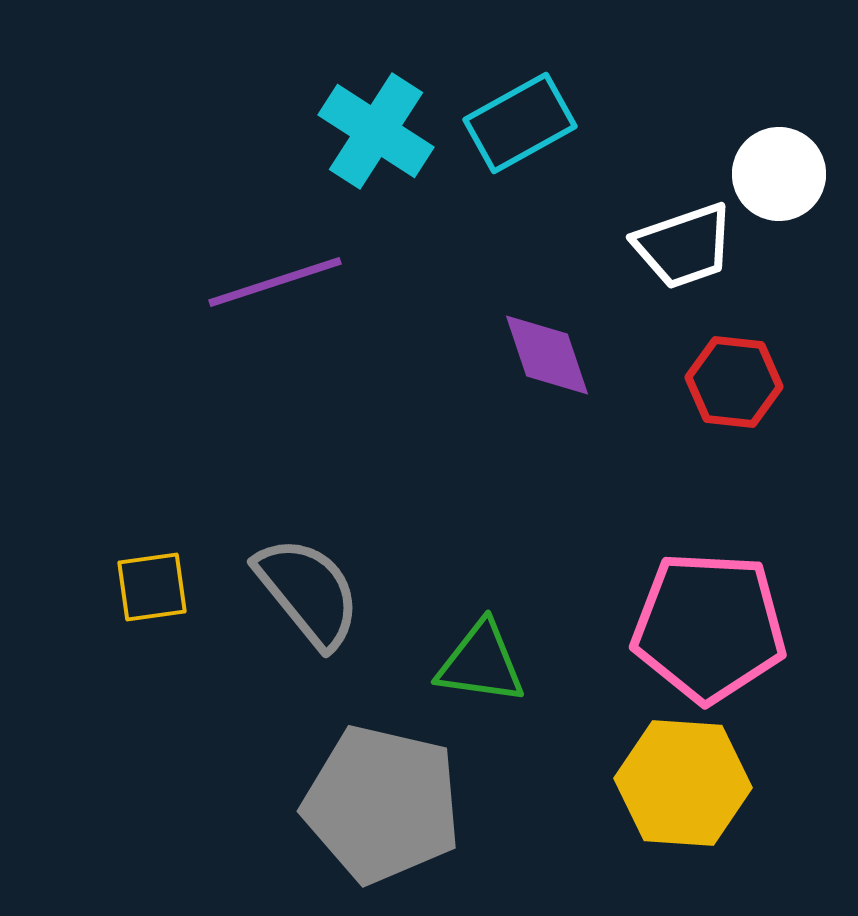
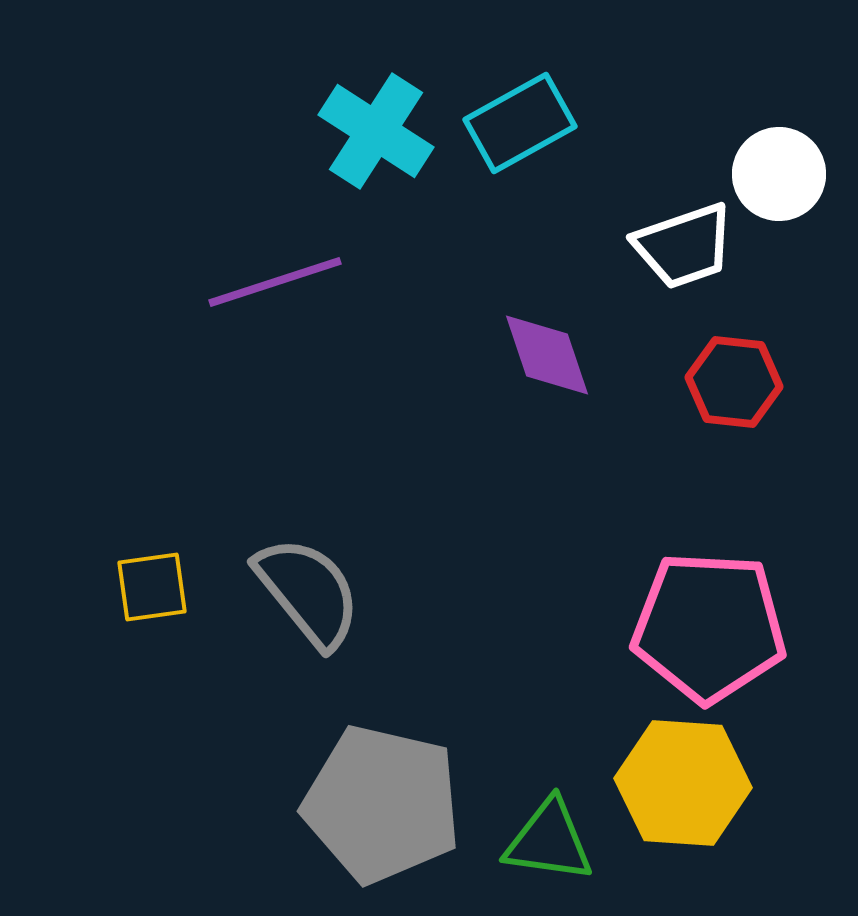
green triangle: moved 68 px right, 178 px down
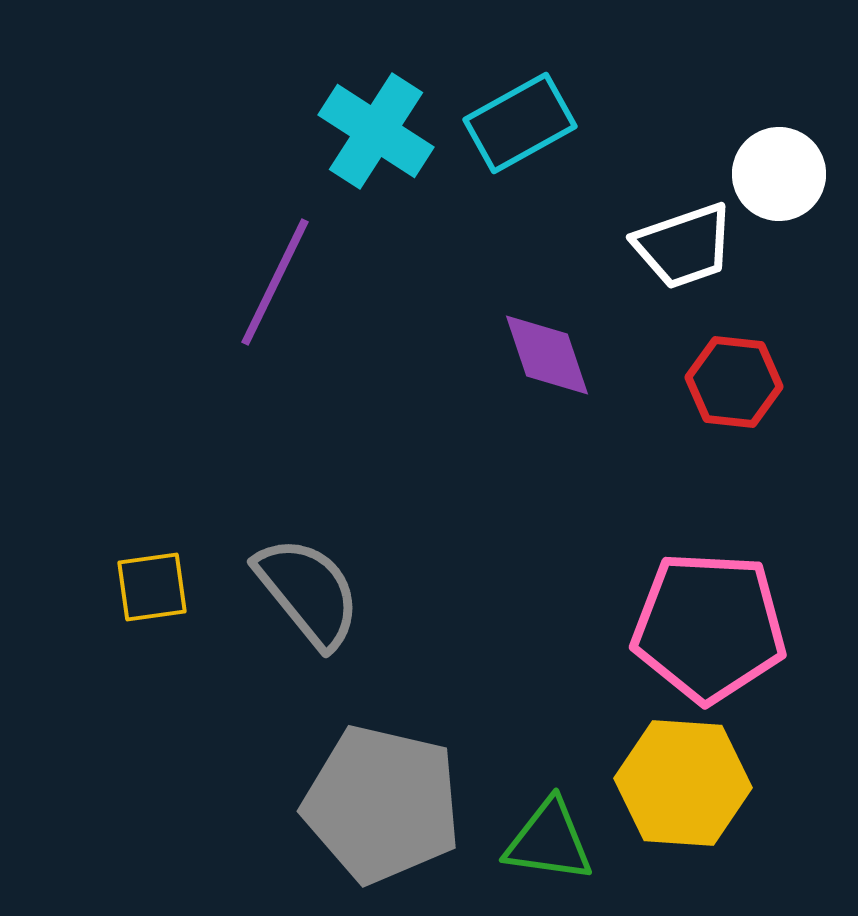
purple line: rotated 46 degrees counterclockwise
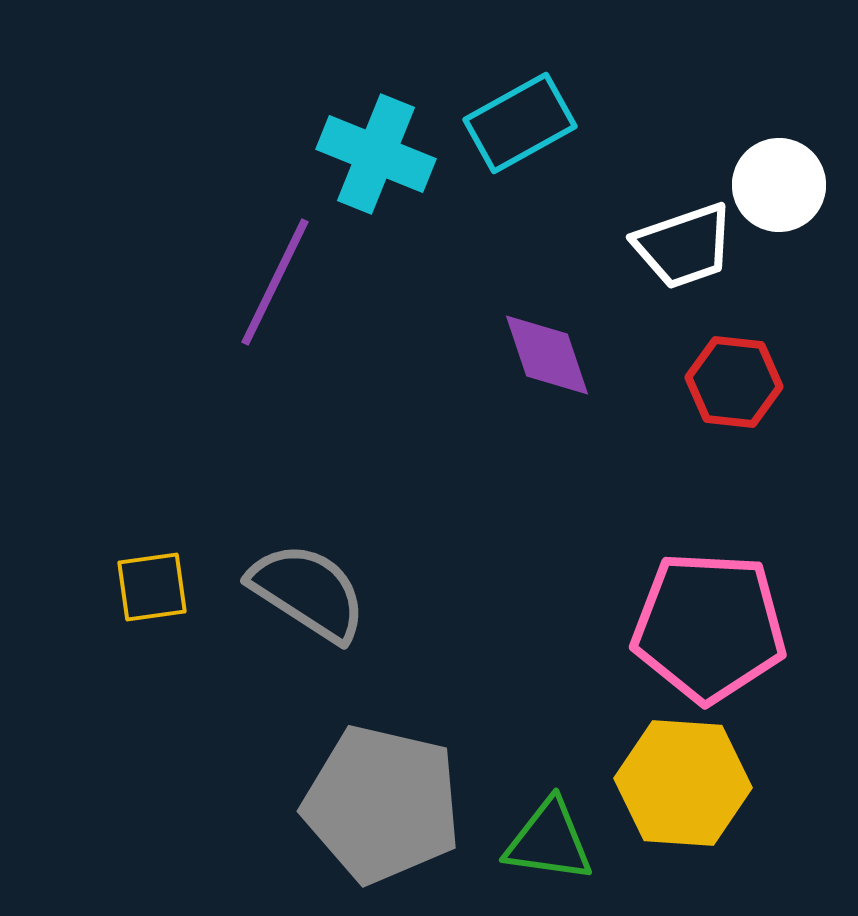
cyan cross: moved 23 px down; rotated 11 degrees counterclockwise
white circle: moved 11 px down
gray semicircle: rotated 18 degrees counterclockwise
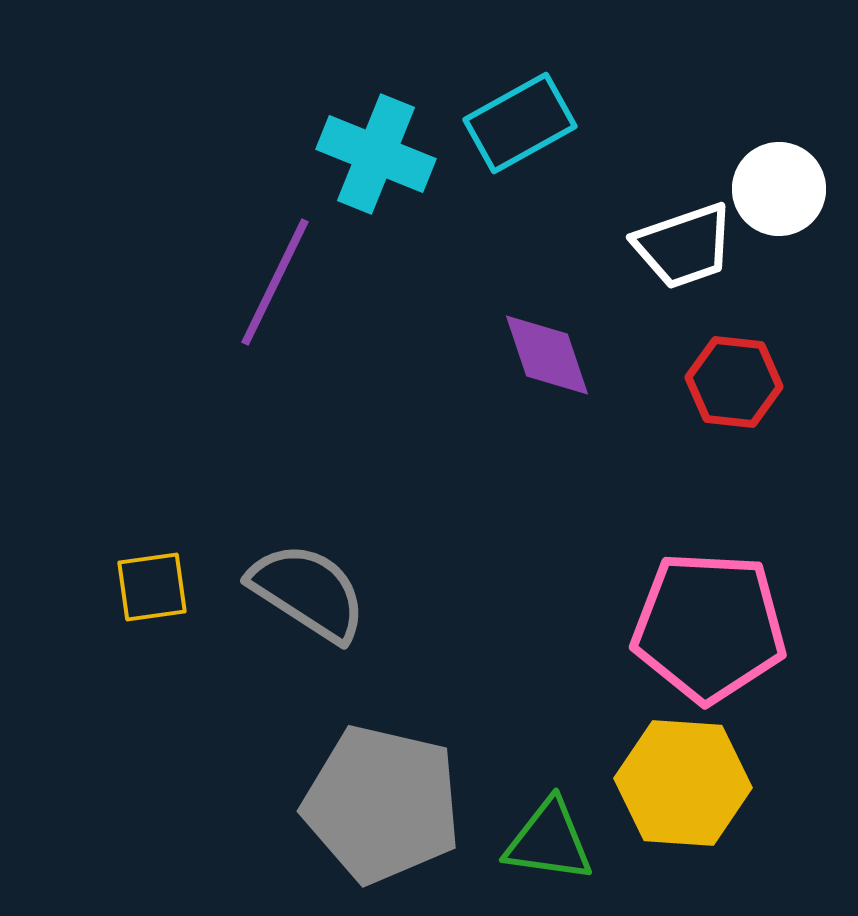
white circle: moved 4 px down
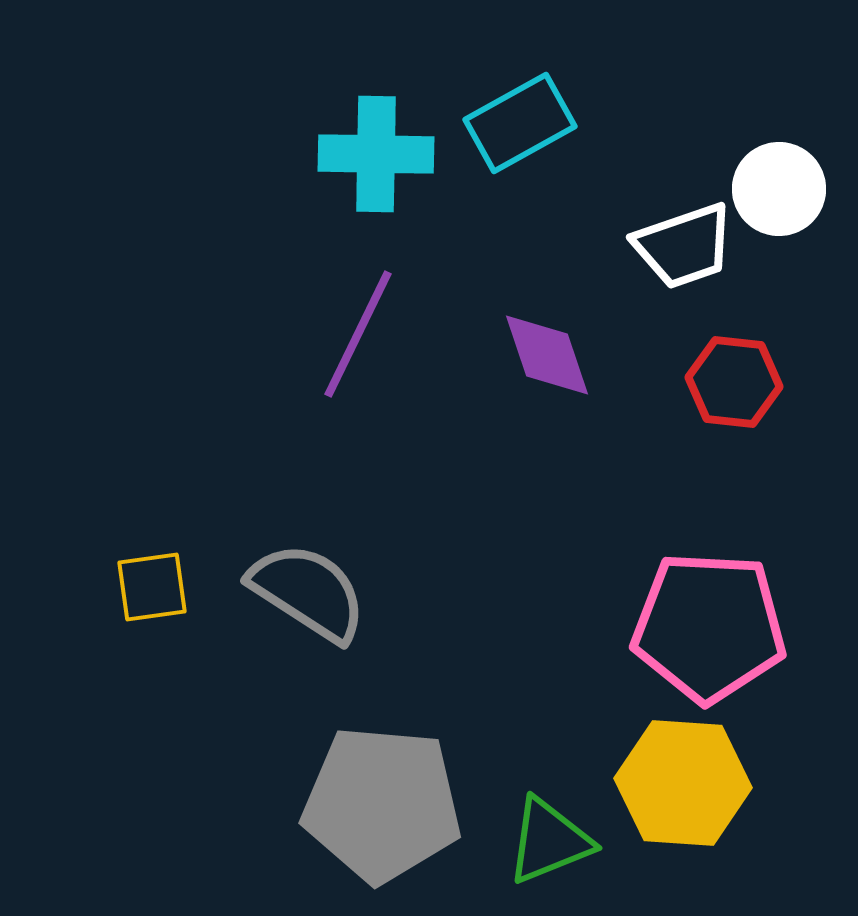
cyan cross: rotated 21 degrees counterclockwise
purple line: moved 83 px right, 52 px down
gray pentagon: rotated 8 degrees counterclockwise
green triangle: rotated 30 degrees counterclockwise
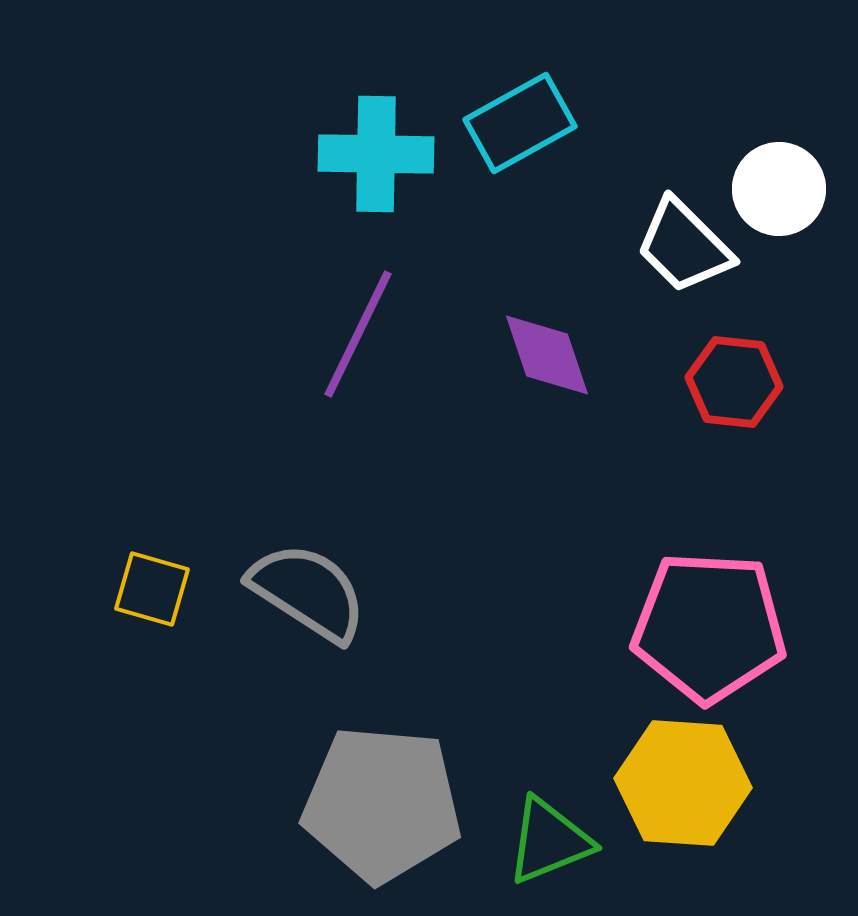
white trapezoid: rotated 64 degrees clockwise
yellow square: moved 2 px down; rotated 24 degrees clockwise
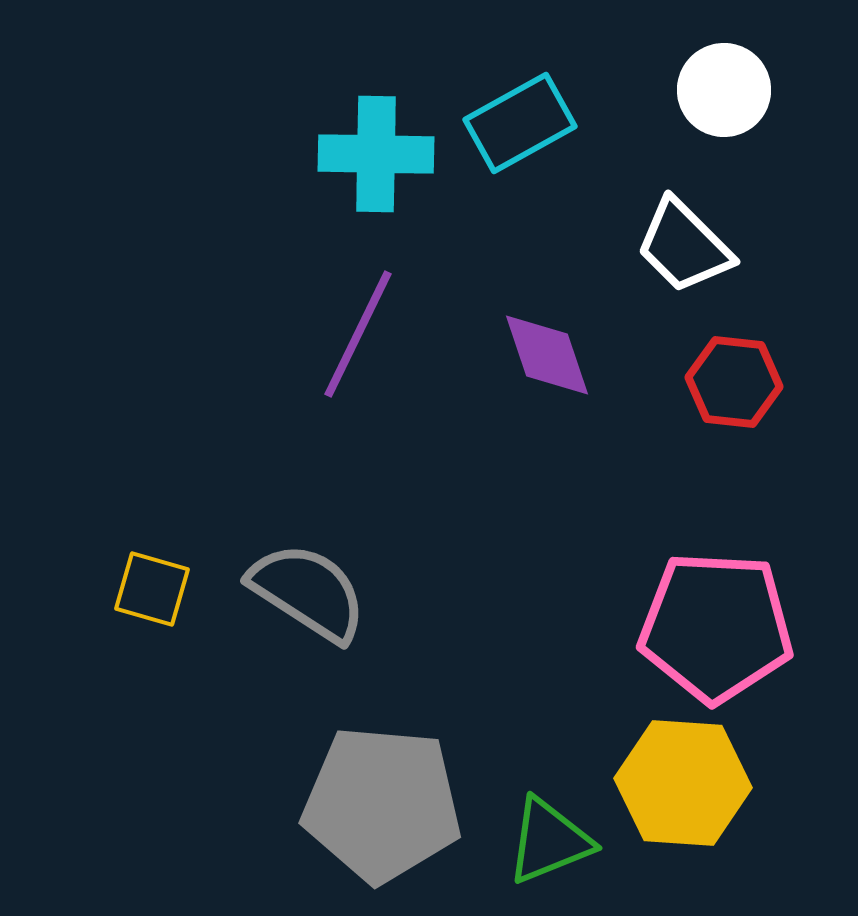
white circle: moved 55 px left, 99 px up
pink pentagon: moved 7 px right
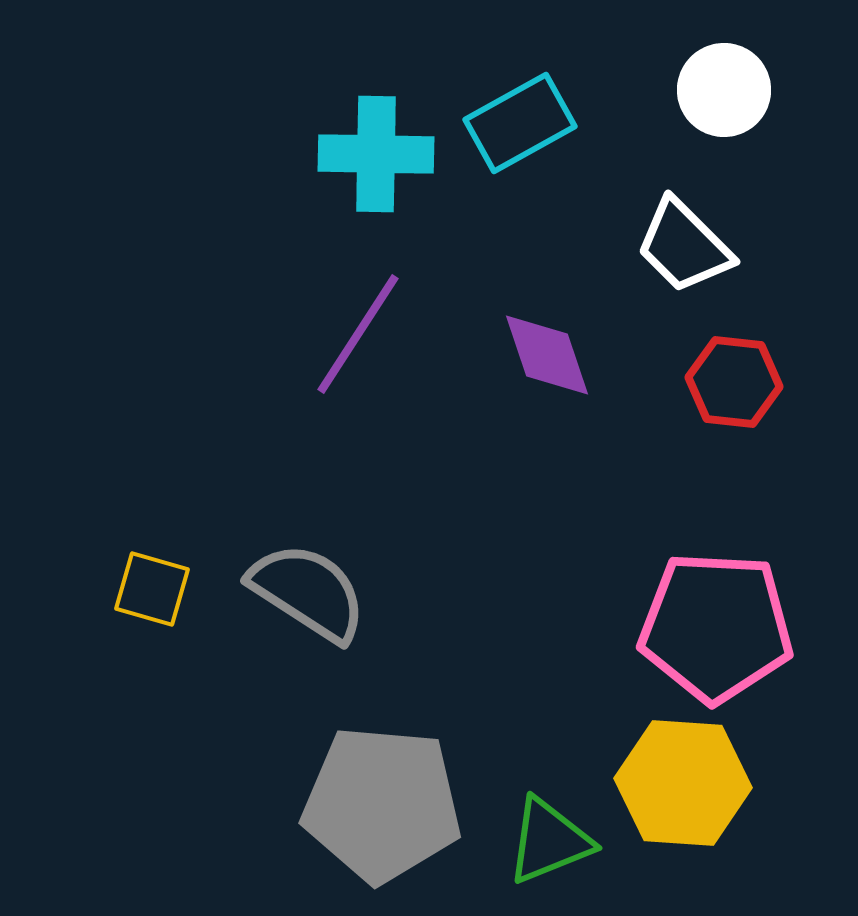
purple line: rotated 7 degrees clockwise
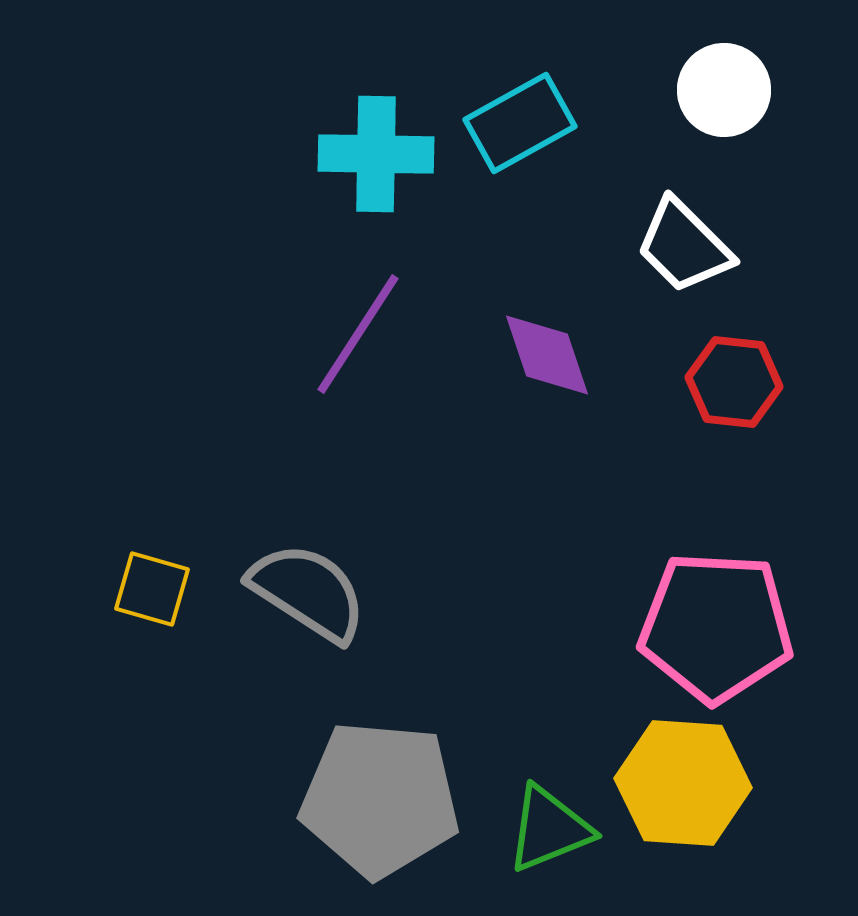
gray pentagon: moved 2 px left, 5 px up
green triangle: moved 12 px up
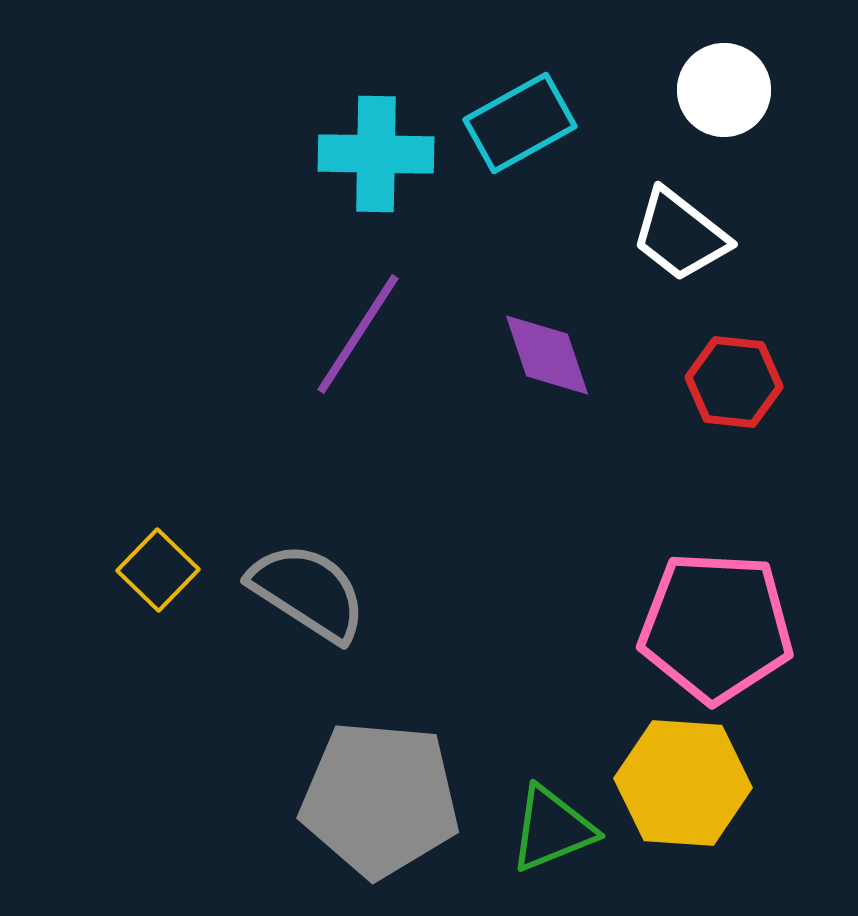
white trapezoid: moved 4 px left, 11 px up; rotated 7 degrees counterclockwise
yellow square: moved 6 px right, 19 px up; rotated 28 degrees clockwise
green triangle: moved 3 px right
